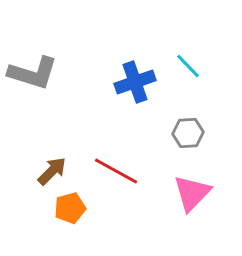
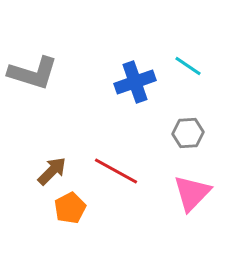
cyan line: rotated 12 degrees counterclockwise
orange pentagon: rotated 12 degrees counterclockwise
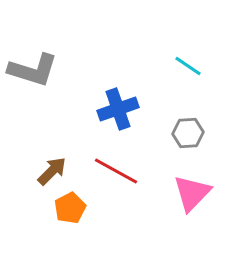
gray L-shape: moved 3 px up
blue cross: moved 17 px left, 27 px down
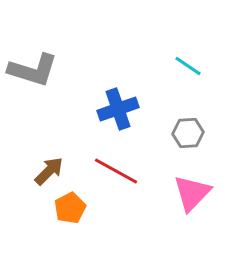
brown arrow: moved 3 px left
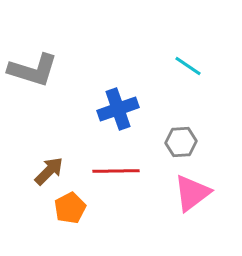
gray hexagon: moved 7 px left, 9 px down
red line: rotated 30 degrees counterclockwise
pink triangle: rotated 9 degrees clockwise
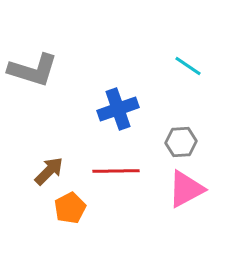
pink triangle: moved 6 px left, 4 px up; rotated 9 degrees clockwise
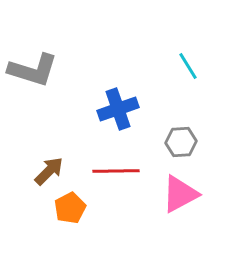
cyan line: rotated 24 degrees clockwise
pink triangle: moved 6 px left, 5 px down
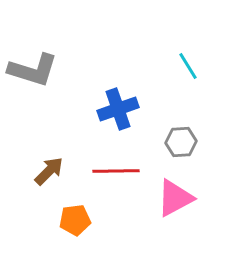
pink triangle: moved 5 px left, 4 px down
orange pentagon: moved 5 px right, 12 px down; rotated 20 degrees clockwise
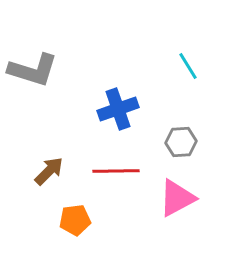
pink triangle: moved 2 px right
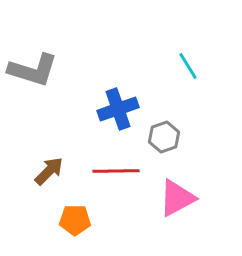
gray hexagon: moved 17 px left, 5 px up; rotated 16 degrees counterclockwise
orange pentagon: rotated 8 degrees clockwise
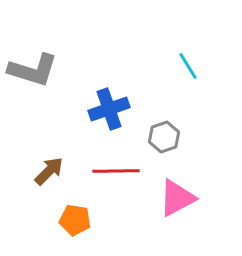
blue cross: moved 9 px left
orange pentagon: rotated 8 degrees clockwise
